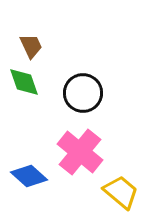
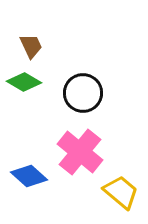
green diamond: rotated 40 degrees counterclockwise
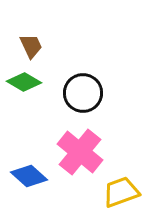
yellow trapezoid: rotated 60 degrees counterclockwise
